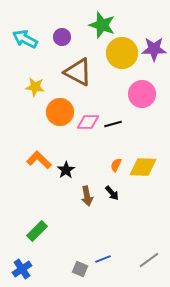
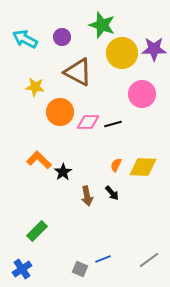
black star: moved 3 px left, 2 px down
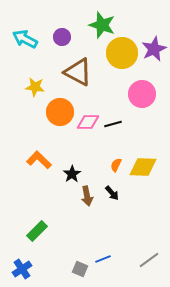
purple star: rotated 25 degrees counterclockwise
black star: moved 9 px right, 2 px down
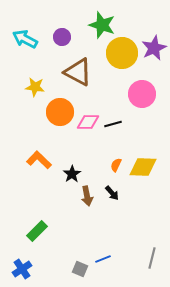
purple star: moved 1 px up
gray line: moved 3 px right, 2 px up; rotated 40 degrees counterclockwise
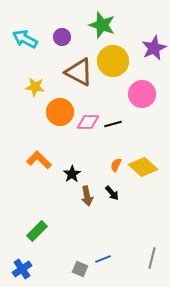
yellow circle: moved 9 px left, 8 px down
brown triangle: moved 1 px right
yellow diamond: rotated 40 degrees clockwise
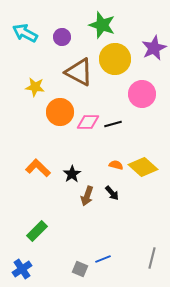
cyan arrow: moved 6 px up
yellow circle: moved 2 px right, 2 px up
orange L-shape: moved 1 px left, 8 px down
orange semicircle: rotated 80 degrees clockwise
brown arrow: rotated 30 degrees clockwise
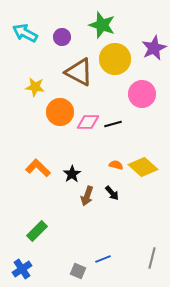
gray square: moved 2 px left, 2 px down
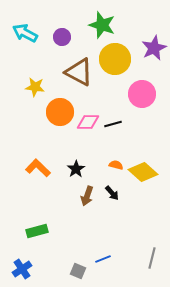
yellow diamond: moved 5 px down
black star: moved 4 px right, 5 px up
green rectangle: rotated 30 degrees clockwise
